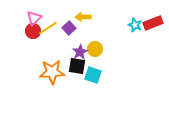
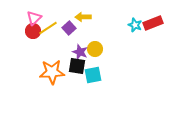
purple star: rotated 21 degrees counterclockwise
cyan square: rotated 30 degrees counterclockwise
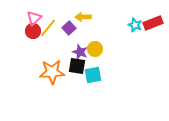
yellow line: rotated 18 degrees counterclockwise
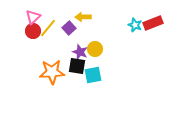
pink triangle: moved 1 px left, 1 px up
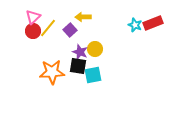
purple square: moved 1 px right, 2 px down
black square: moved 1 px right
